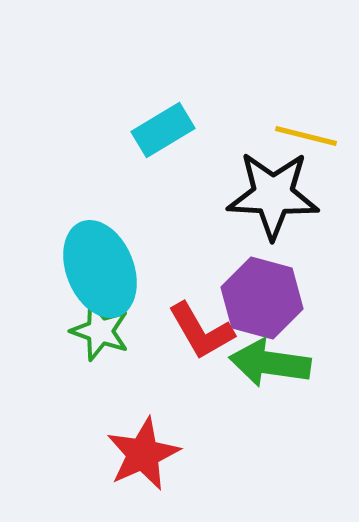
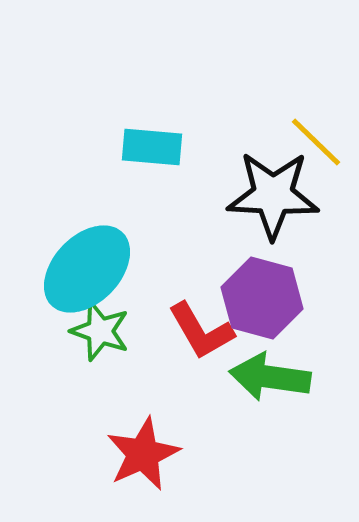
cyan rectangle: moved 11 px left, 17 px down; rotated 36 degrees clockwise
yellow line: moved 10 px right, 6 px down; rotated 30 degrees clockwise
cyan ellipse: moved 13 px left; rotated 66 degrees clockwise
green arrow: moved 14 px down
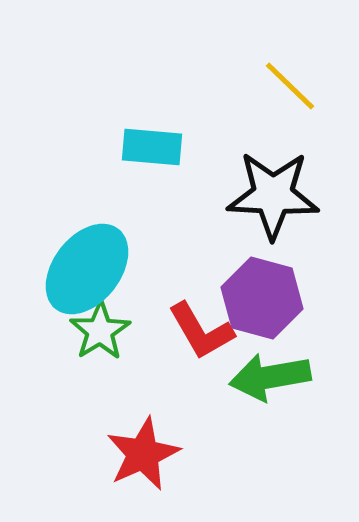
yellow line: moved 26 px left, 56 px up
cyan ellipse: rotated 6 degrees counterclockwise
green star: rotated 20 degrees clockwise
green arrow: rotated 18 degrees counterclockwise
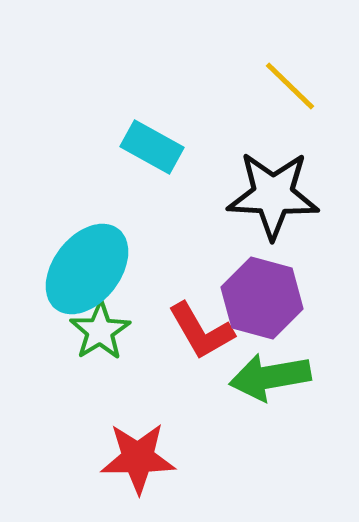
cyan rectangle: rotated 24 degrees clockwise
red star: moved 5 px left, 4 px down; rotated 24 degrees clockwise
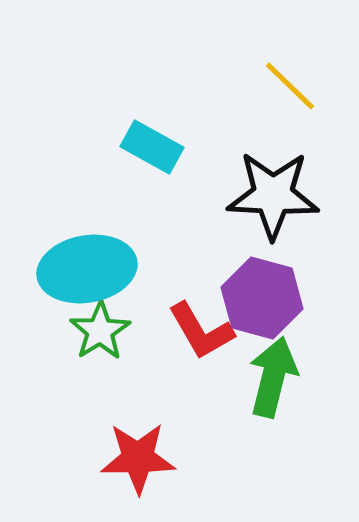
cyan ellipse: rotated 42 degrees clockwise
green arrow: moved 3 px right; rotated 114 degrees clockwise
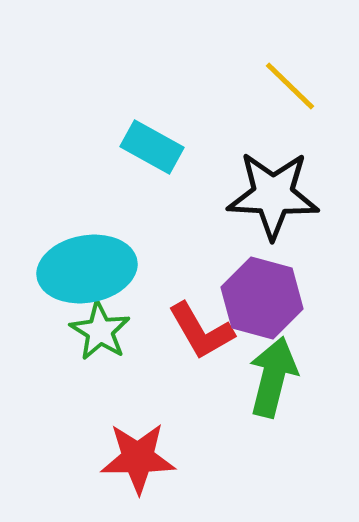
green star: rotated 8 degrees counterclockwise
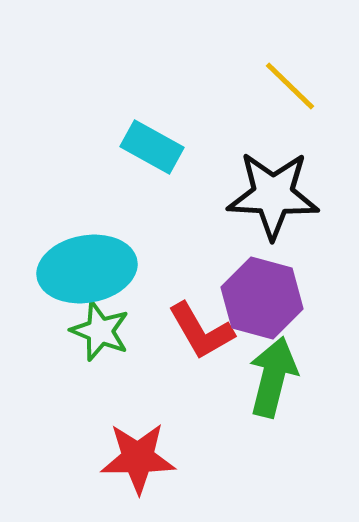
green star: rotated 10 degrees counterclockwise
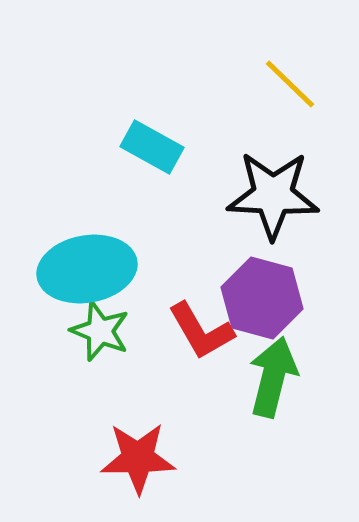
yellow line: moved 2 px up
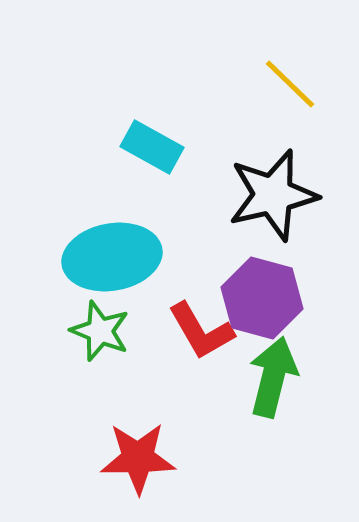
black star: rotated 16 degrees counterclockwise
cyan ellipse: moved 25 px right, 12 px up
